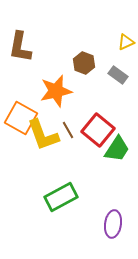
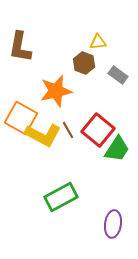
yellow triangle: moved 28 px left; rotated 18 degrees clockwise
yellow L-shape: rotated 42 degrees counterclockwise
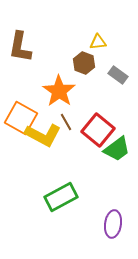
orange star: moved 3 px right; rotated 24 degrees counterclockwise
brown line: moved 2 px left, 8 px up
green trapezoid: rotated 20 degrees clockwise
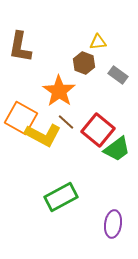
brown line: rotated 18 degrees counterclockwise
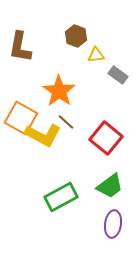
yellow triangle: moved 2 px left, 13 px down
brown hexagon: moved 8 px left, 27 px up
red square: moved 8 px right, 8 px down
green trapezoid: moved 7 px left, 37 px down
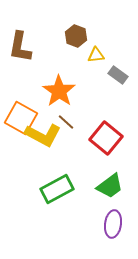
green rectangle: moved 4 px left, 8 px up
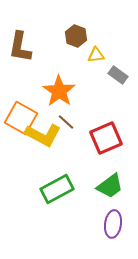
red square: rotated 28 degrees clockwise
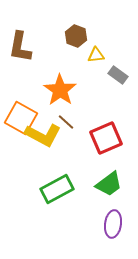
orange star: moved 1 px right, 1 px up
green trapezoid: moved 1 px left, 2 px up
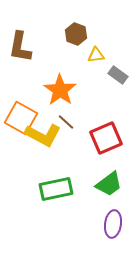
brown hexagon: moved 2 px up
green rectangle: moved 1 px left; rotated 16 degrees clockwise
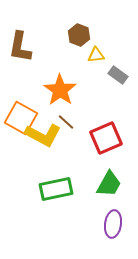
brown hexagon: moved 3 px right, 1 px down
green trapezoid: rotated 24 degrees counterclockwise
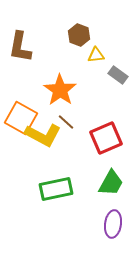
green trapezoid: moved 2 px right, 1 px up
